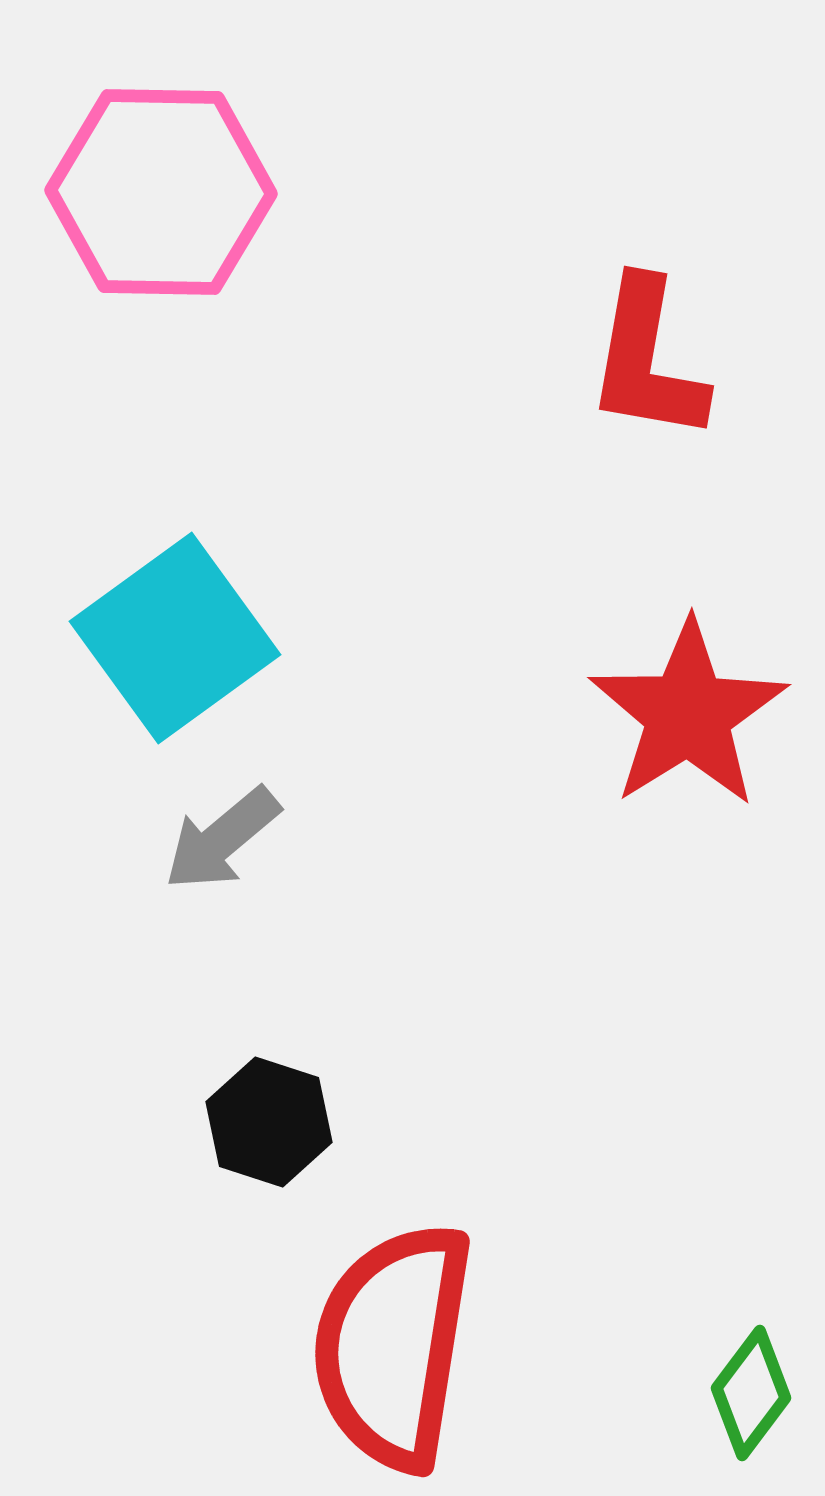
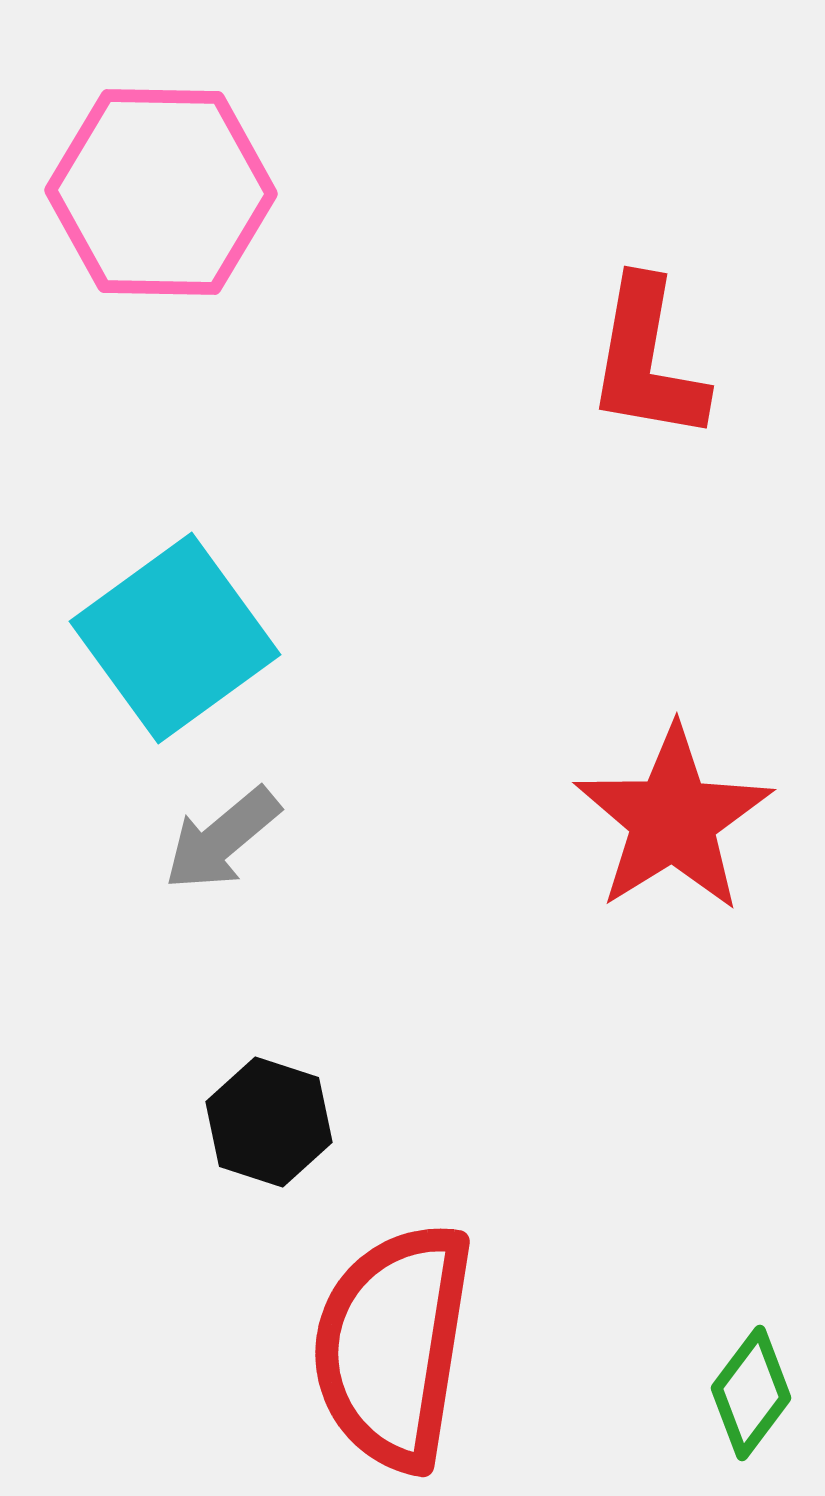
red star: moved 15 px left, 105 px down
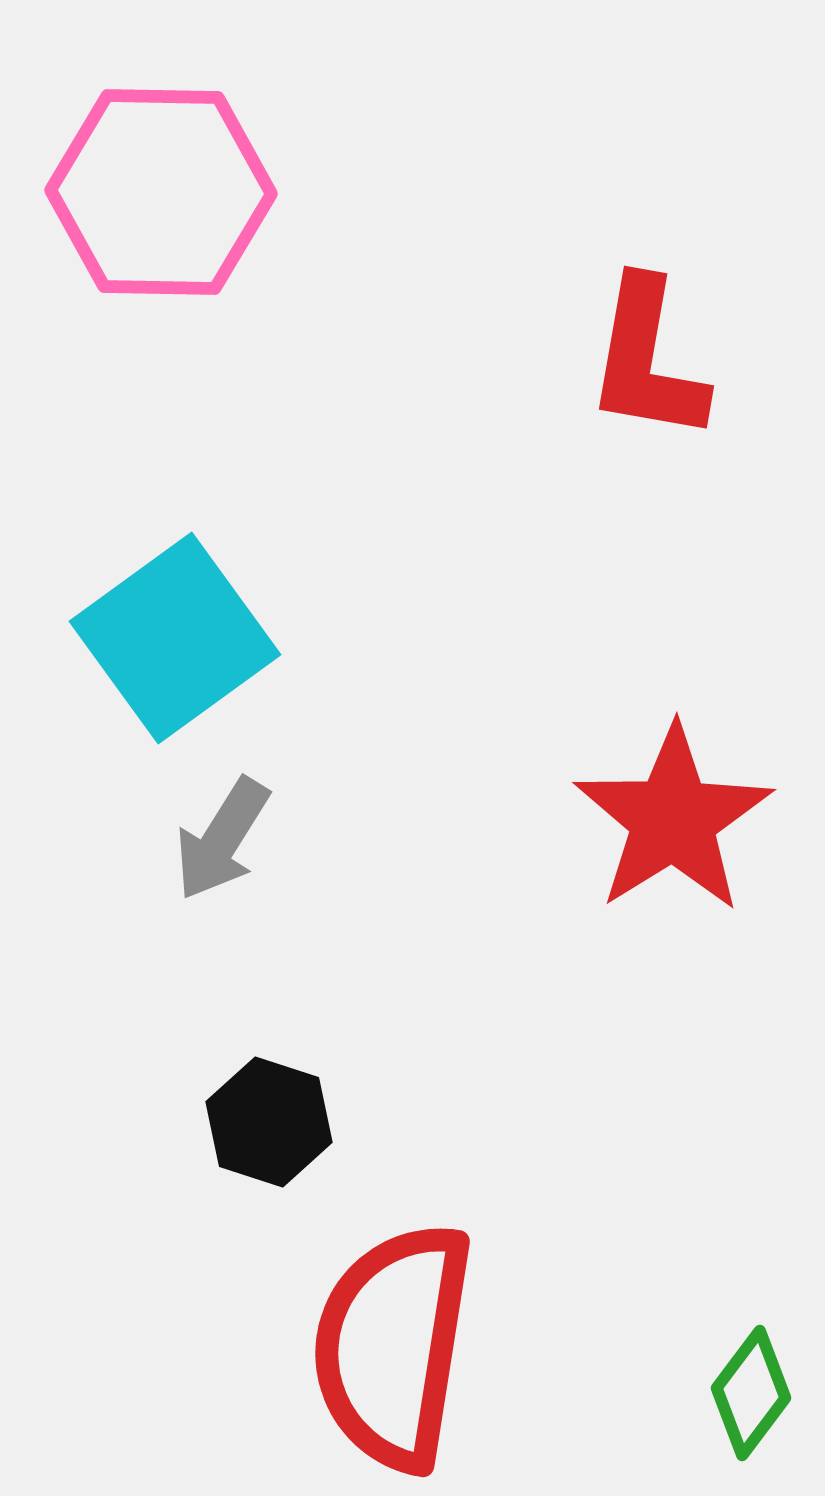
gray arrow: rotated 18 degrees counterclockwise
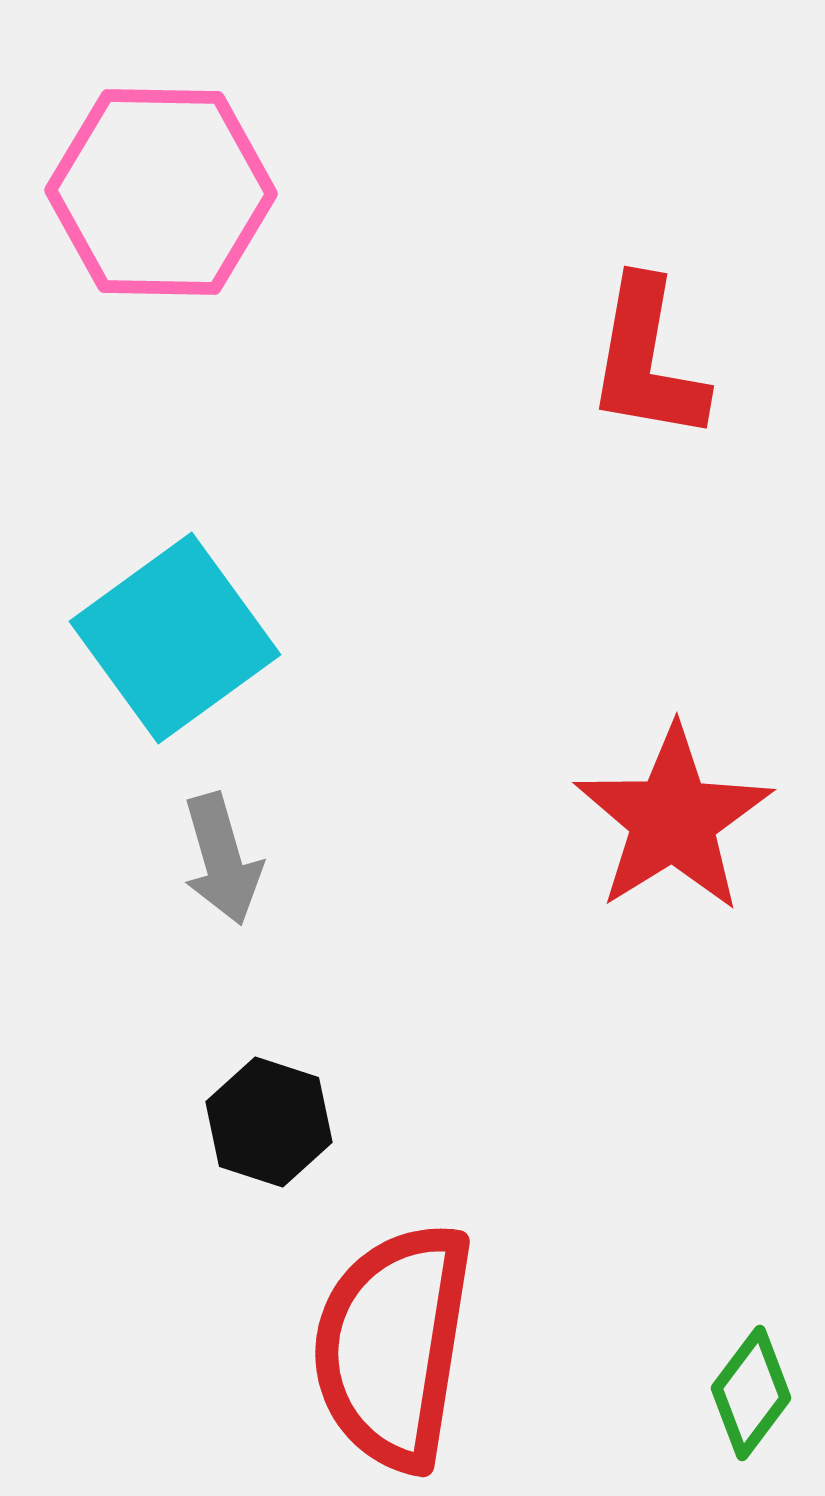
gray arrow: moved 20 px down; rotated 48 degrees counterclockwise
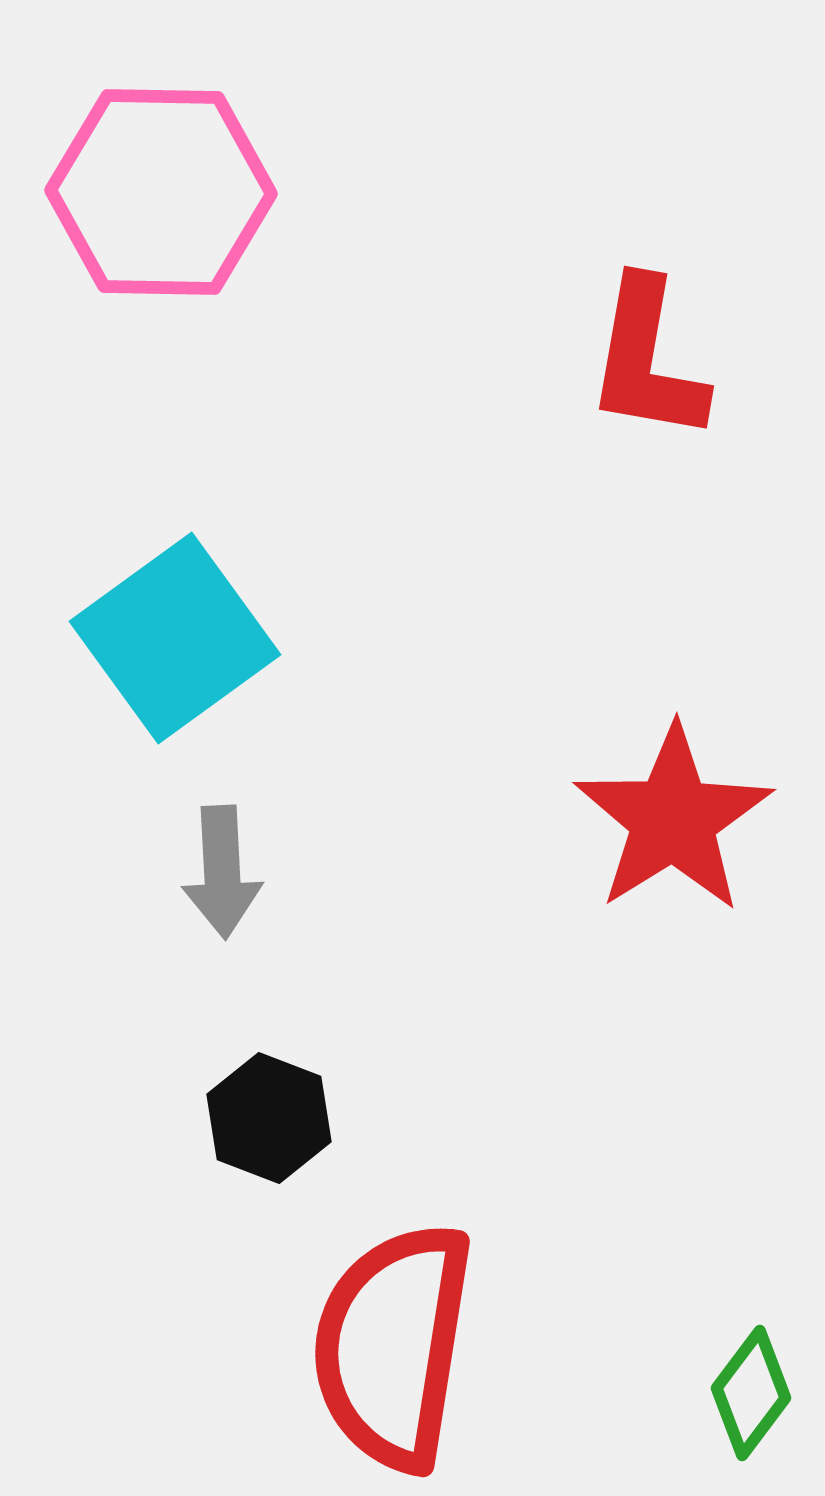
gray arrow: moved 13 px down; rotated 13 degrees clockwise
black hexagon: moved 4 px up; rotated 3 degrees clockwise
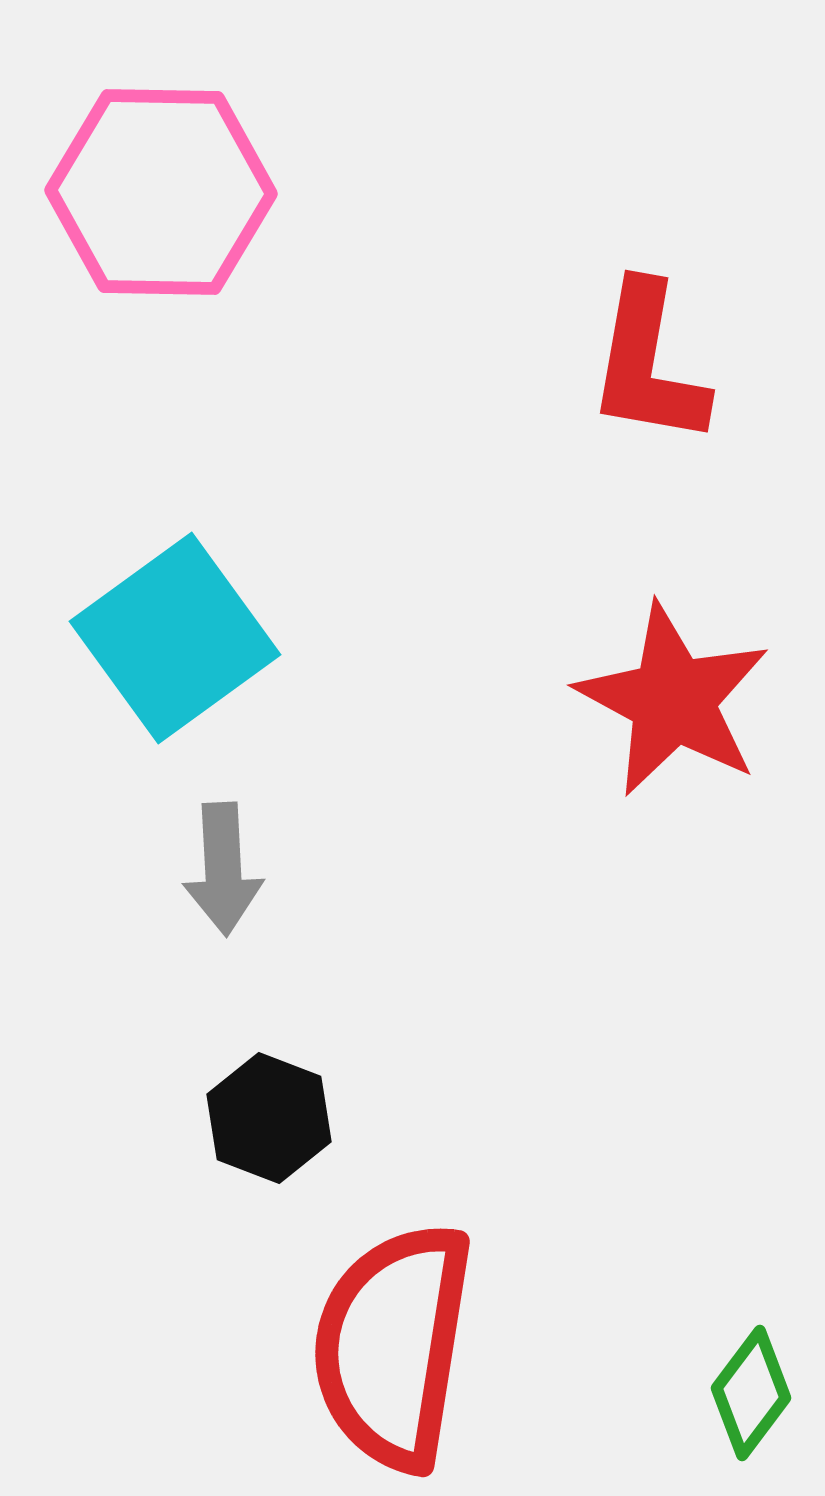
red L-shape: moved 1 px right, 4 px down
red star: moved 119 px up; rotated 12 degrees counterclockwise
gray arrow: moved 1 px right, 3 px up
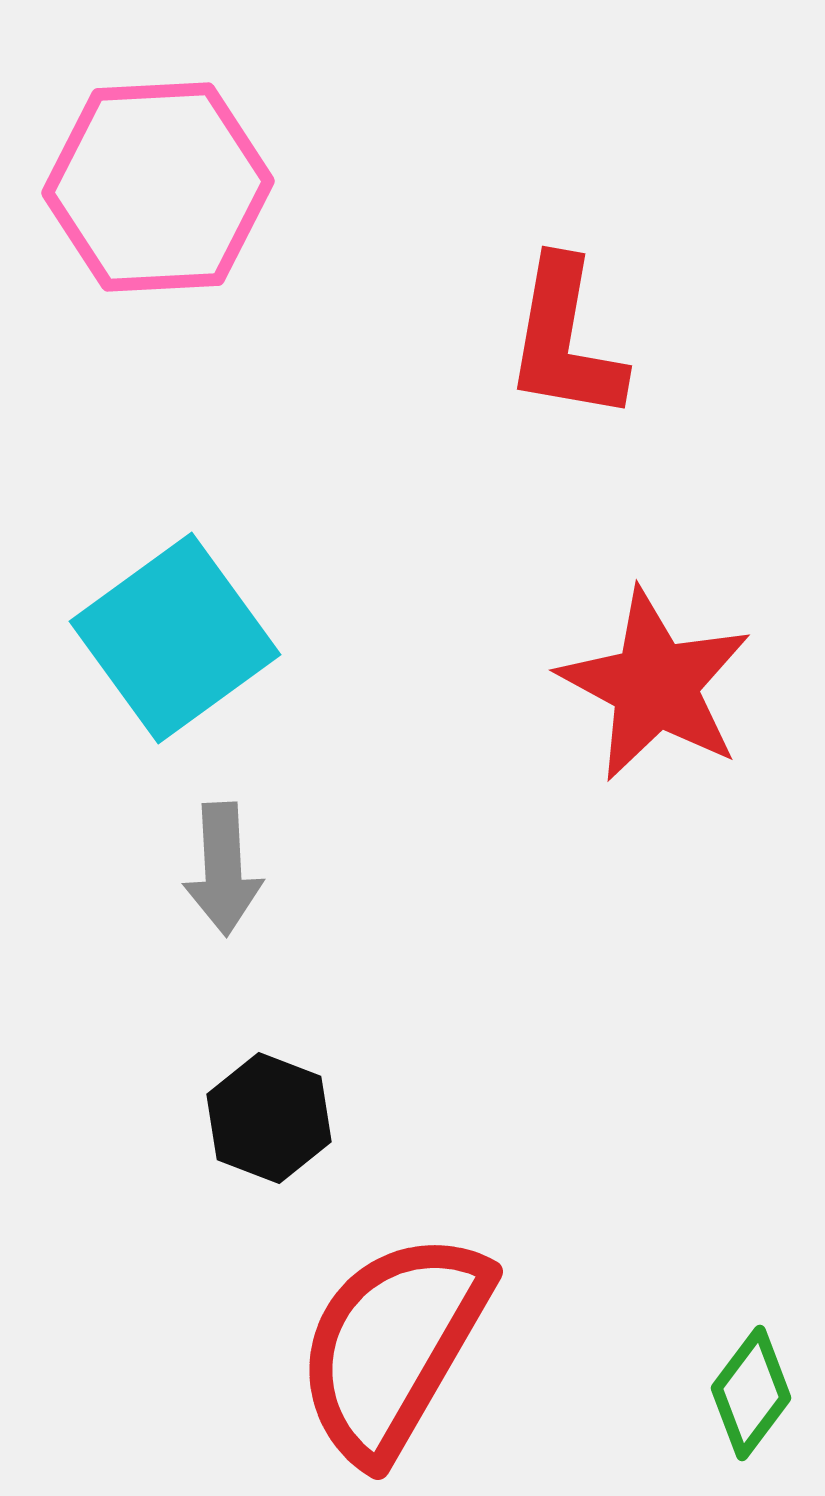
pink hexagon: moved 3 px left, 5 px up; rotated 4 degrees counterclockwise
red L-shape: moved 83 px left, 24 px up
red star: moved 18 px left, 15 px up
red semicircle: rotated 21 degrees clockwise
